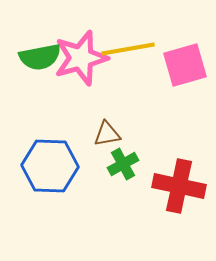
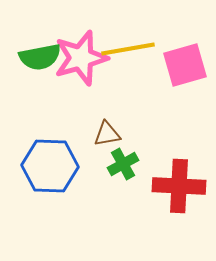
red cross: rotated 9 degrees counterclockwise
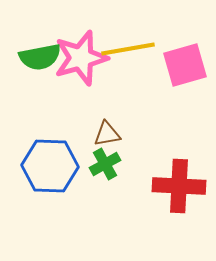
green cross: moved 18 px left
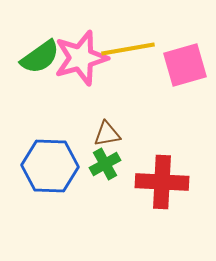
green semicircle: rotated 24 degrees counterclockwise
red cross: moved 17 px left, 4 px up
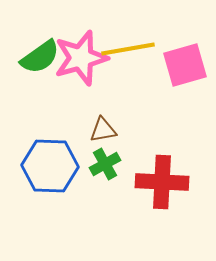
brown triangle: moved 4 px left, 4 px up
